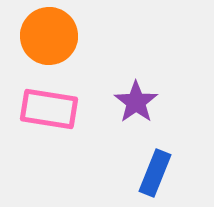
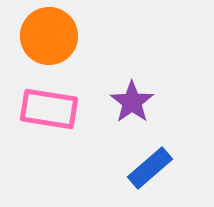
purple star: moved 4 px left
blue rectangle: moved 5 px left, 5 px up; rotated 27 degrees clockwise
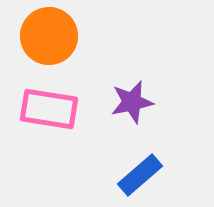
purple star: rotated 24 degrees clockwise
blue rectangle: moved 10 px left, 7 px down
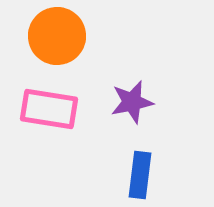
orange circle: moved 8 px right
blue rectangle: rotated 42 degrees counterclockwise
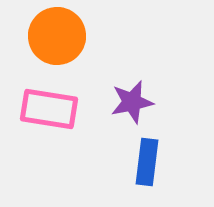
blue rectangle: moved 7 px right, 13 px up
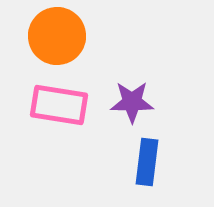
purple star: rotated 12 degrees clockwise
pink rectangle: moved 10 px right, 4 px up
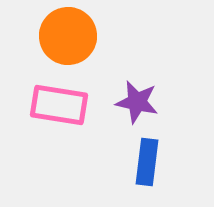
orange circle: moved 11 px right
purple star: moved 5 px right; rotated 12 degrees clockwise
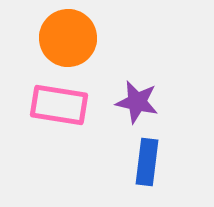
orange circle: moved 2 px down
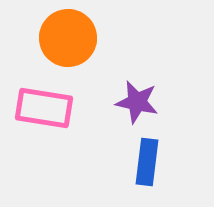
pink rectangle: moved 15 px left, 3 px down
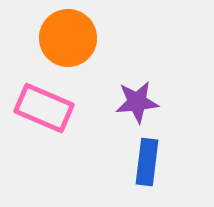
purple star: rotated 18 degrees counterclockwise
pink rectangle: rotated 14 degrees clockwise
